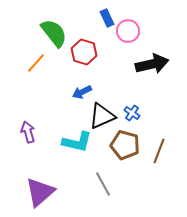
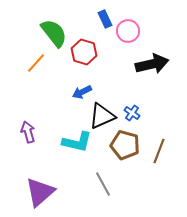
blue rectangle: moved 2 px left, 1 px down
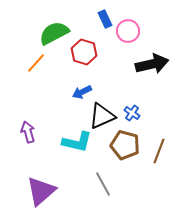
green semicircle: rotated 80 degrees counterclockwise
purple triangle: moved 1 px right, 1 px up
